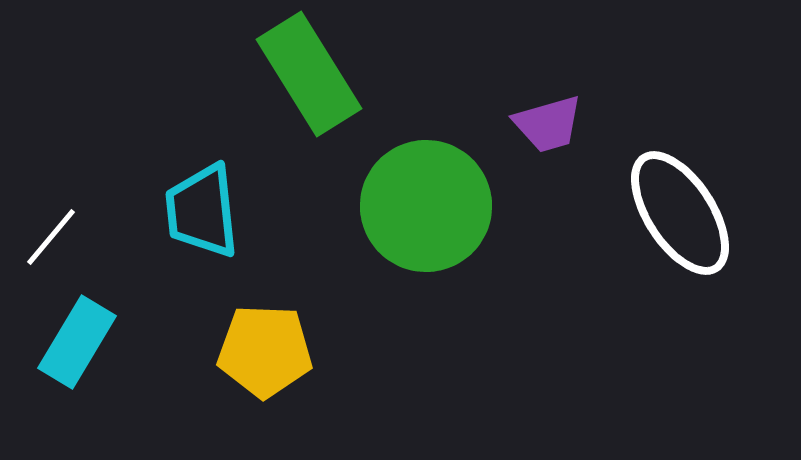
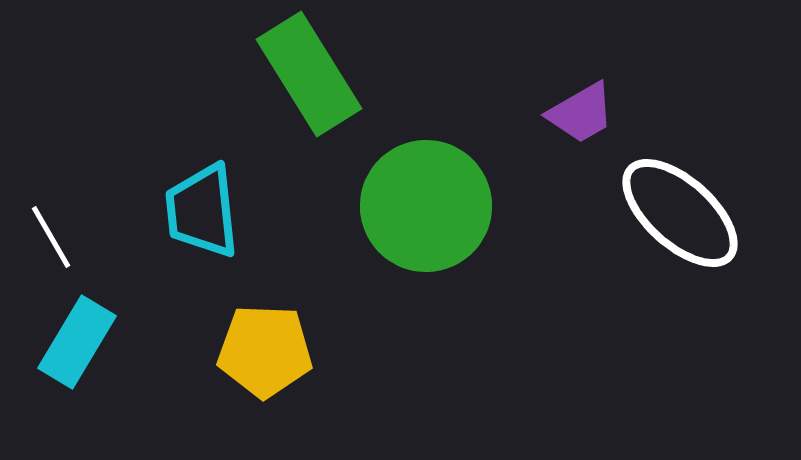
purple trapezoid: moved 33 px right, 11 px up; rotated 14 degrees counterclockwise
white ellipse: rotated 15 degrees counterclockwise
white line: rotated 70 degrees counterclockwise
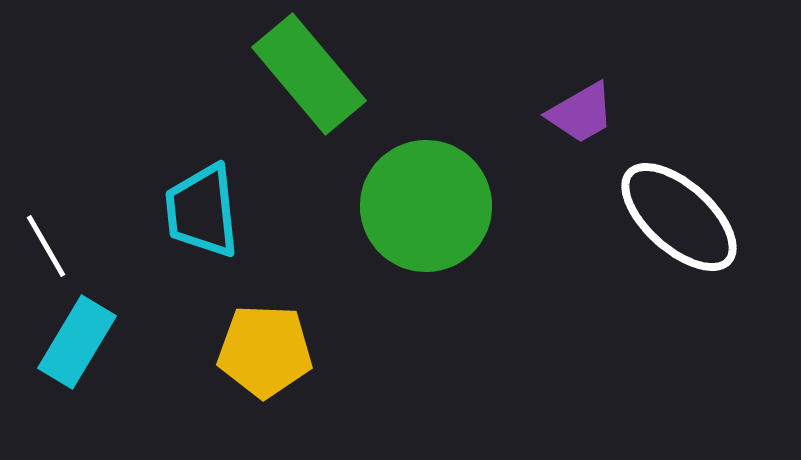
green rectangle: rotated 8 degrees counterclockwise
white ellipse: moved 1 px left, 4 px down
white line: moved 5 px left, 9 px down
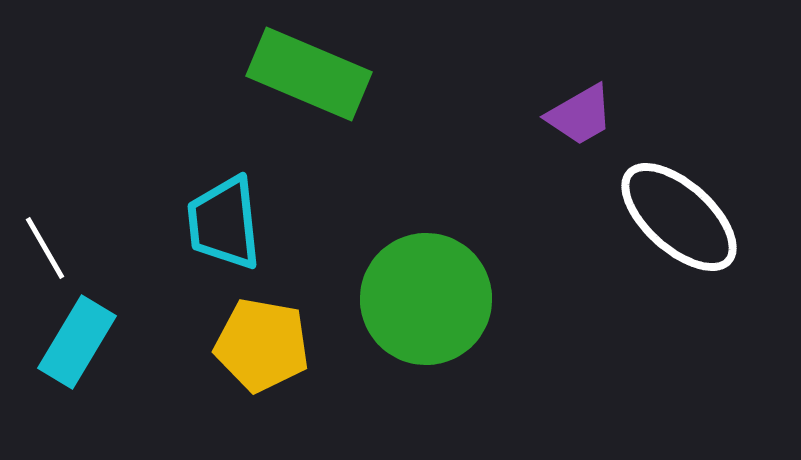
green rectangle: rotated 27 degrees counterclockwise
purple trapezoid: moved 1 px left, 2 px down
green circle: moved 93 px down
cyan trapezoid: moved 22 px right, 12 px down
white line: moved 1 px left, 2 px down
yellow pentagon: moved 3 px left, 6 px up; rotated 8 degrees clockwise
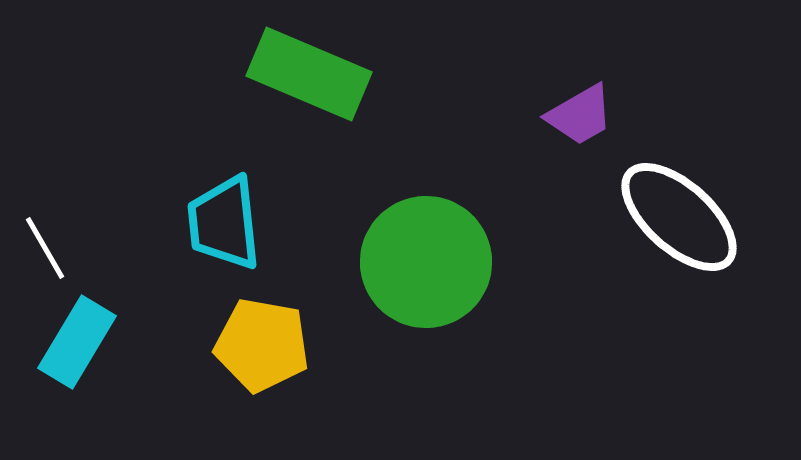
green circle: moved 37 px up
